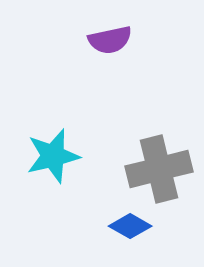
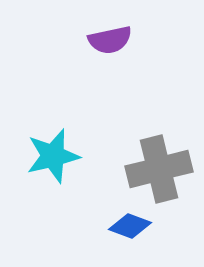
blue diamond: rotated 9 degrees counterclockwise
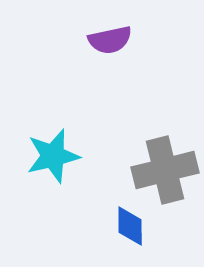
gray cross: moved 6 px right, 1 px down
blue diamond: rotated 69 degrees clockwise
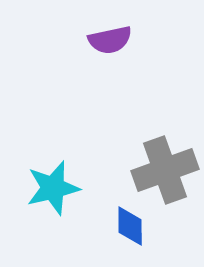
cyan star: moved 32 px down
gray cross: rotated 6 degrees counterclockwise
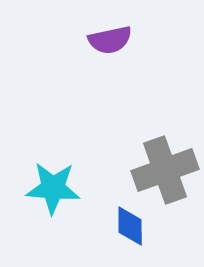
cyan star: rotated 18 degrees clockwise
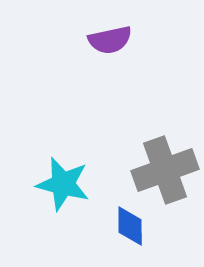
cyan star: moved 10 px right, 4 px up; rotated 10 degrees clockwise
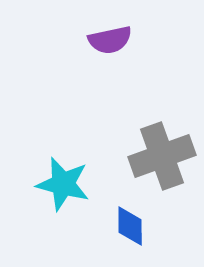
gray cross: moved 3 px left, 14 px up
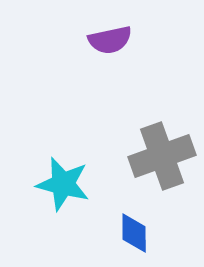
blue diamond: moved 4 px right, 7 px down
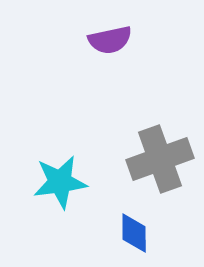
gray cross: moved 2 px left, 3 px down
cyan star: moved 3 px left, 2 px up; rotated 22 degrees counterclockwise
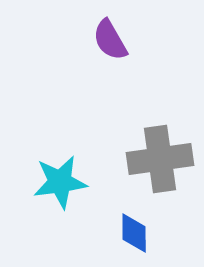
purple semicircle: rotated 72 degrees clockwise
gray cross: rotated 12 degrees clockwise
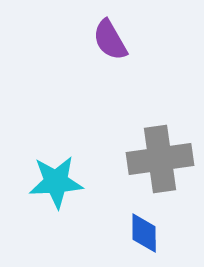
cyan star: moved 4 px left; rotated 4 degrees clockwise
blue diamond: moved 10 px right
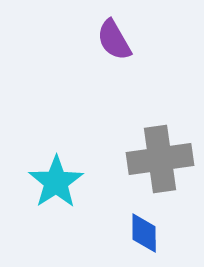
purple semicircle: moved 4 px right
cyan star: rotated 30 degrees counterclockwise
